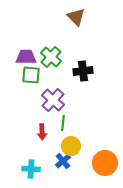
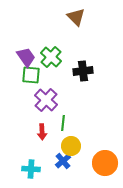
purple trapezoid: rotated 55 degrees clockwise
purple cross: moved 7 px left
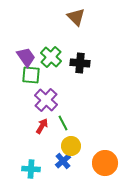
black cross: moved 3 px left, 8 px up; rotated 12 degrees clockwise
green line: rotated 35 degrees counterclockwise
red arrow: moved 6 px up; rotated 147 degrees counterclockwise
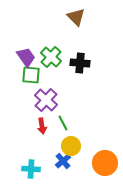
red arrow: rotated 140 degrees clockwise
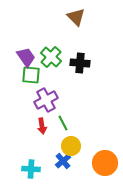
purple cross: rotated 20 degrees clockwise
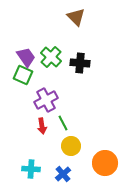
green square: moved 8 px left; rotated 18 degrees clockwise
blue cross: moved 13 px down
